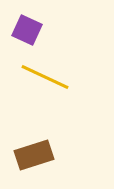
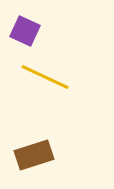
purple square: moved 2 px left, 1 px down
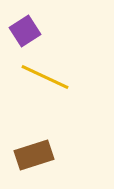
purple square: rotated 32 degrees clockwise
